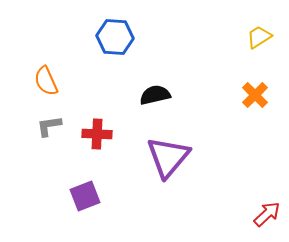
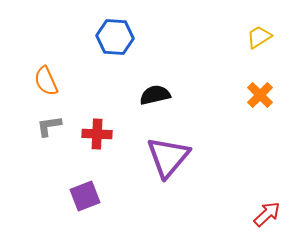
orange cross: moved 5 px right
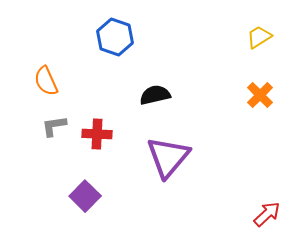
blue hexagon: rotated 15 degrees clockwise
gray L-shape: moved 5 px right
purple square: rotated 24 degrees counterclockwise
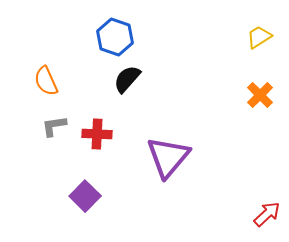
black semicircle: moved 28 px left, 16 px up; rotated 36 degrees counterclockwise
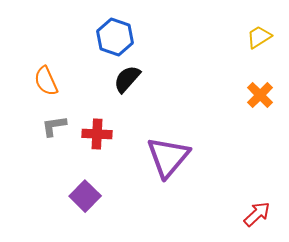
red arrow: moved 10 px left
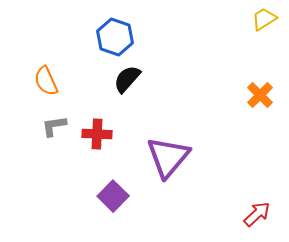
yellow trapezoid: moved 5 px right, 18 px up
purple square: moved 28 px right
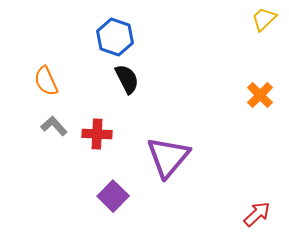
yellow trapezoid: rotated 12 degrees counterclockwise
black semicircle: rotated 112 degrees clockwise
gray L-shape: rotated 56 degrees clockwise
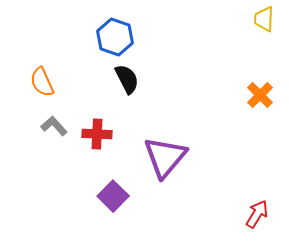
yellow trapezoid: rotated 44 degrees counterclockwise
orange semicircle: moved 4 px left, 1 px down
purple triangle: moved 3 px left
red arrow: rotated 16 degrees counterclockwise
